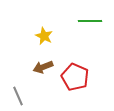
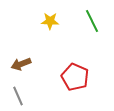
green line: moved 2 px right; rotated 65 degrees clockwise
yellow star: moved 6 px right, 15 px up; rotated 24 degrees counterclockwise
brown arrow: moved 22 px left, 3 px up
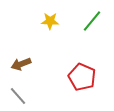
green line: rotated 65 degrees clockwise
red pentagon: moved 7 px right
gray line: rotated 18 degrees counterclockwise
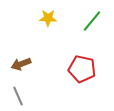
yellow star: moved 2 px left, 3 px up
red pentagon: moved 8 px up; rotated 12 degrees counterclockwise
gray line: rotated 18 degrees clockwise
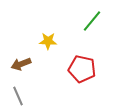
yellow star: moved 23 px down
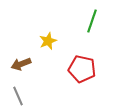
green line: rotated 20 degrees counterclockwise
yellow star: rotated 24 degrees counterclockwise
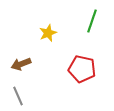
yellow star: moved 8 px up
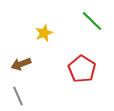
green line: rotated 65 degrees counterclockwise
yellow star: moved 4 px left
red pentagon: rotated 20 degrees clockwise
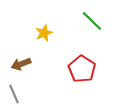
gray line: moved 4 px left, 2 px up
